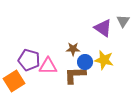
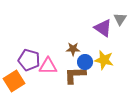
gray triangle: moved 3 px left, 2 px up
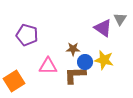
purple pentagon: moved 2 px left, 25 px up
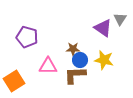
purple pentagon: moved 2 px down
blue circle: moved 5 px left, 2 px up
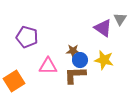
brown star: moved 2 px down
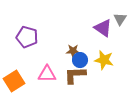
pink triangle: moved 1 px left, 8 px down
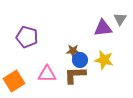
purple triangle: rotated 42 degrees counterclockwise
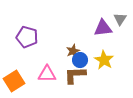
brown star: rotated 24 degrees counterclockwise
yellow star: rotated 18 degrees clockwise
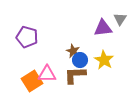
brown star: rotated 24 degrees counterclockwise
orange square: moved 18 px right
